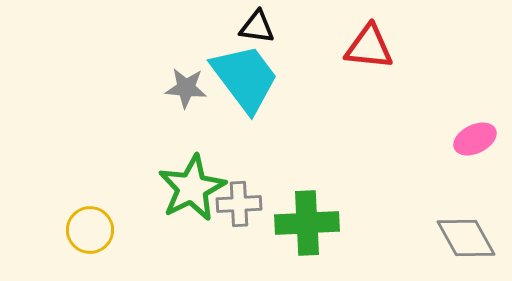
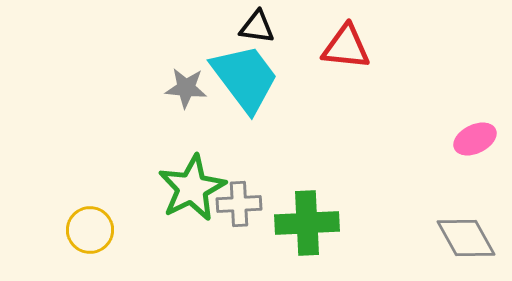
red triangle: moved 23 px left
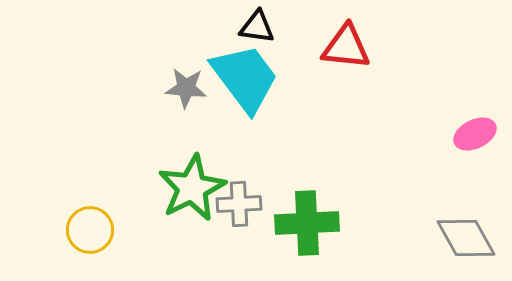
pink ellipse: moved 5 px up
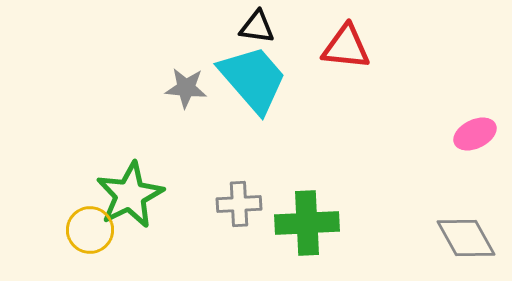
cyan trapezoid: moved 8 px right, 1 px down; rotated 4 degrees counterclockwise
green star: moved 62 px left, 7 px down
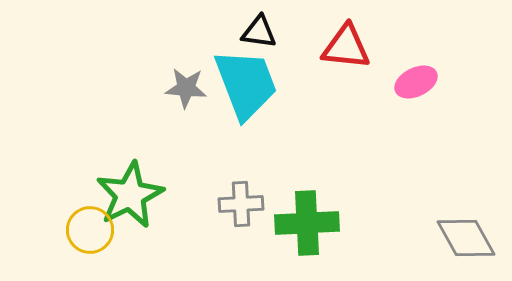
black triangle: moved 2 px right, 5 px down
cyan trapezoid: moved 7 px left, 5 px down; rotated 20 degrees clockwise
pink ellipse: moved 59 px left, 52 px up
gray cross: moved 2 px right
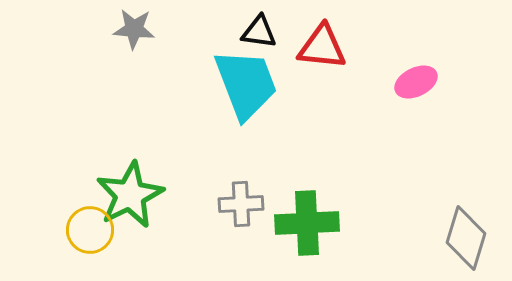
red triangle: moved 24 px left
gray star: moved 52 px left, 59 px up
gray diamond: rotated 46 degrees clockwise
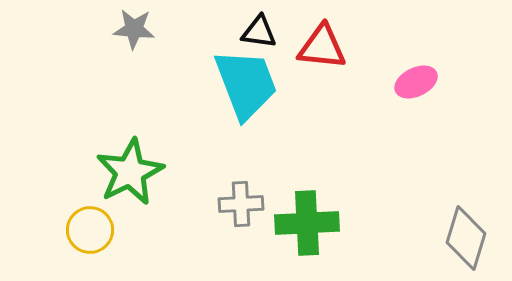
green star: moved 23 px up
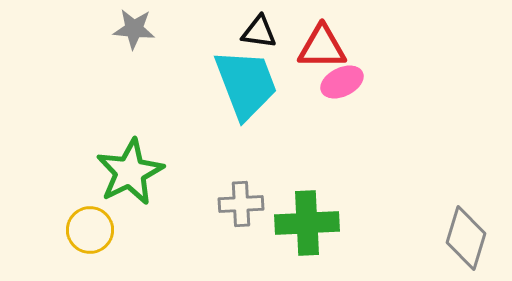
red triangle: rotated 6 degrees counterclockwise
pink ellipse: moved 74 px left
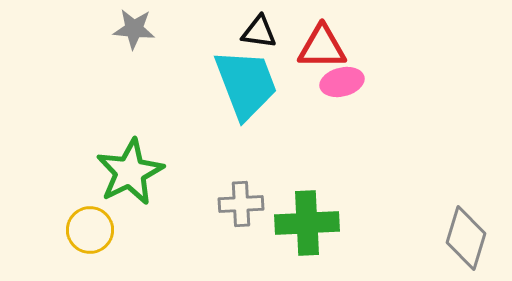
pink ellipse: rotated 12 degrees clockwise
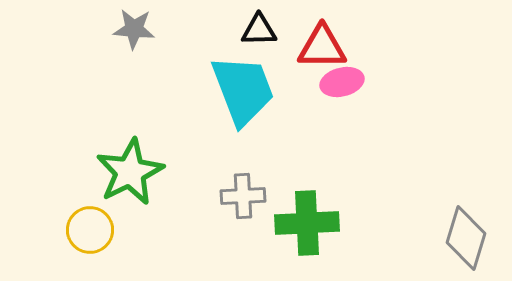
black triangle: moved 2 px up; rotated 9 degrees counterclockwise
cyan trapezoid: moved 3 px left, 6 px down
gray cross: moved 2 px right, 8 px up
